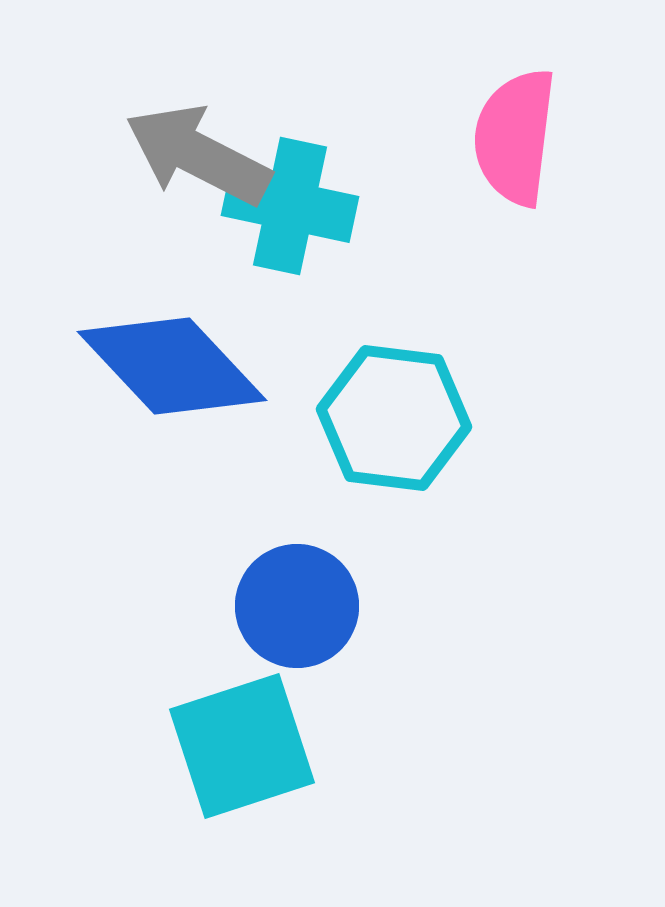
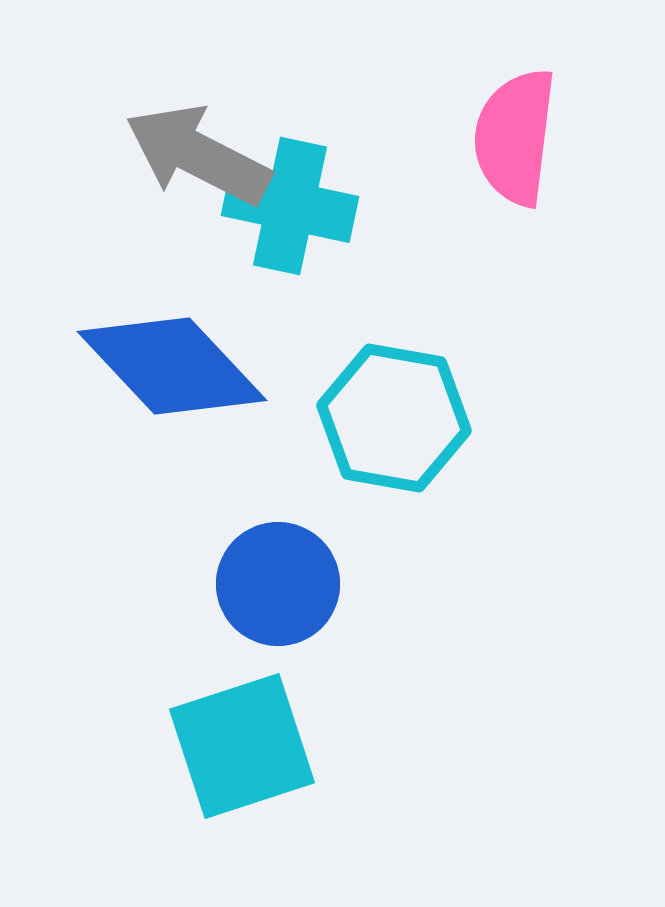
cyan hexagon: rotated 3 degrees clockwise
blue circle: moved 19 px left, 22 px up
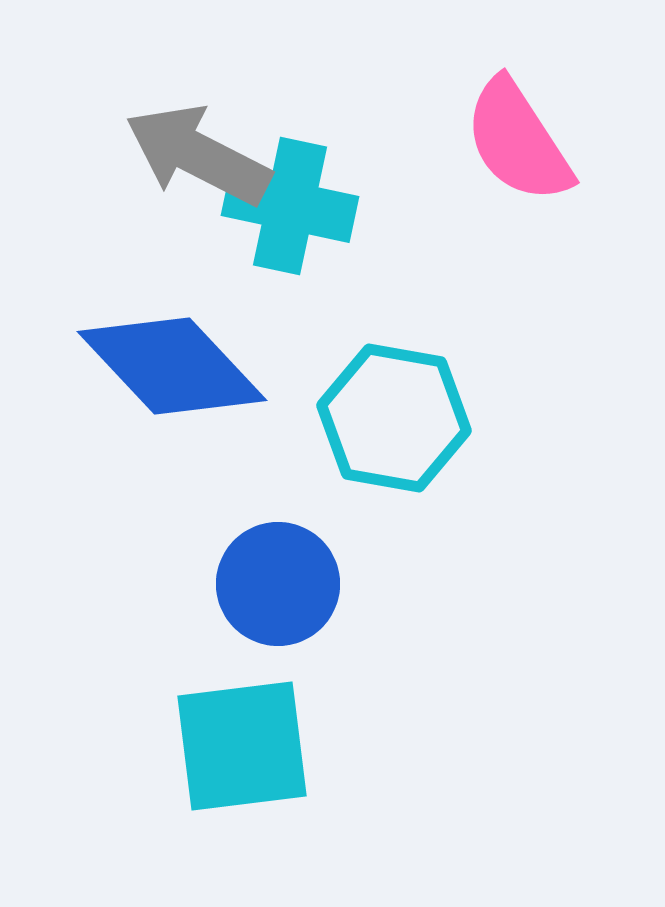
pink semicircle: moved 3 px right, 4 px down; rotated 40 degrees counterclockwise
cyan square: rotated 11 degrees clockwise
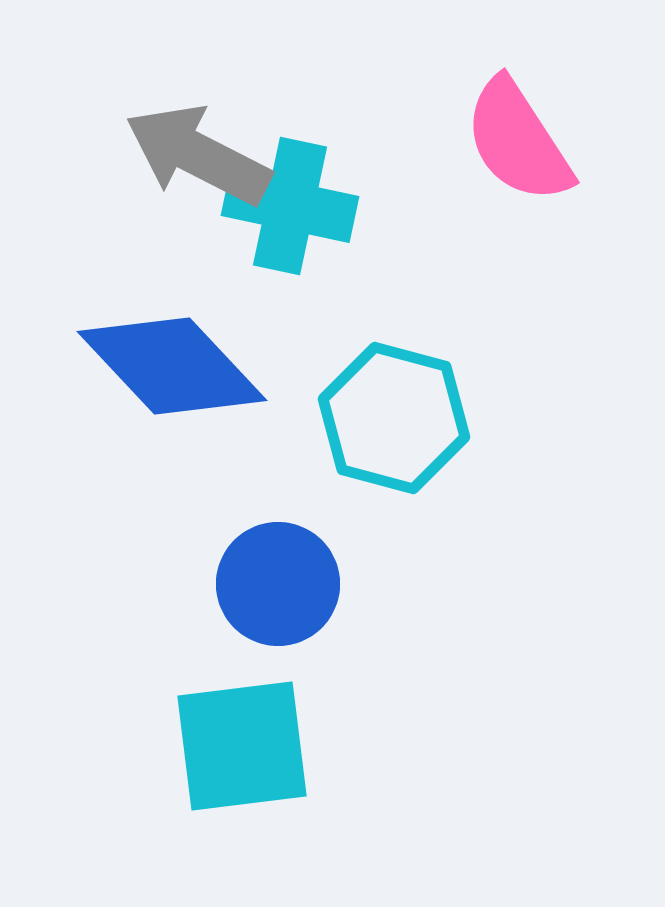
cyan hexagon: rotated 5 degrees clockwise
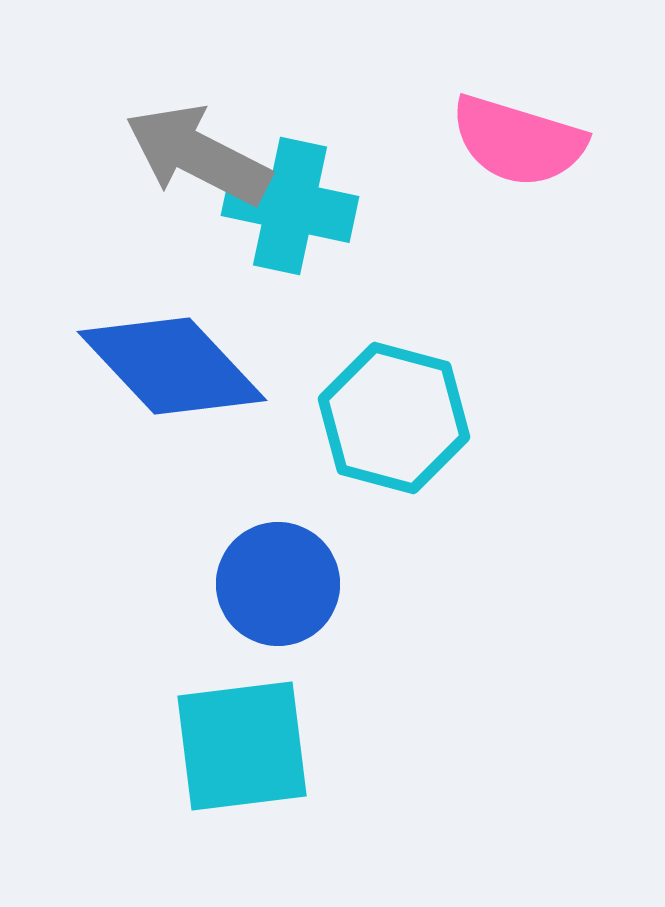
pink semicircle: rotated 40 degrees counterclockwise
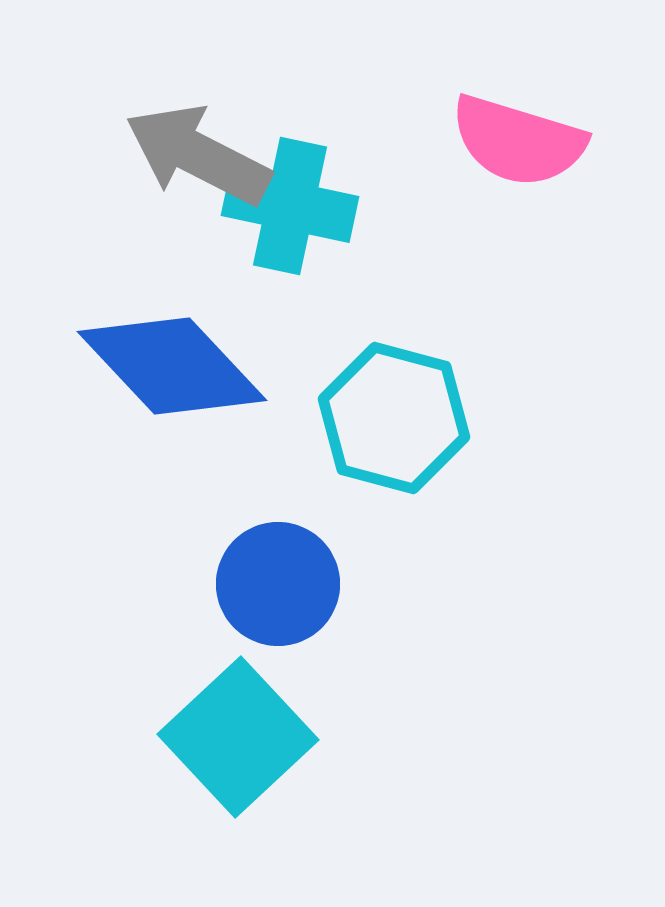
cyan square: moved 4 px left, 9 px up; rotated 36 degrees counterclockwise
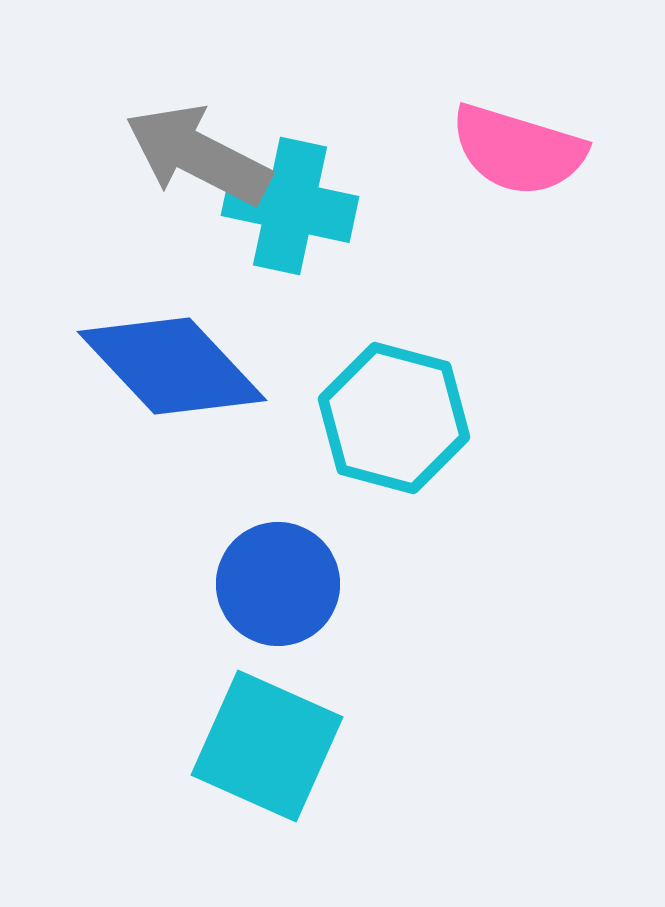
pink semicircle: moved 9 px down
cyan square: moved 29 px right, 9 px down; rotated 23 degrees counterclockwise
